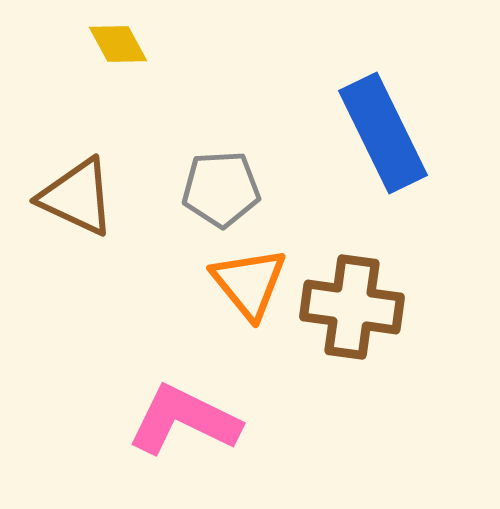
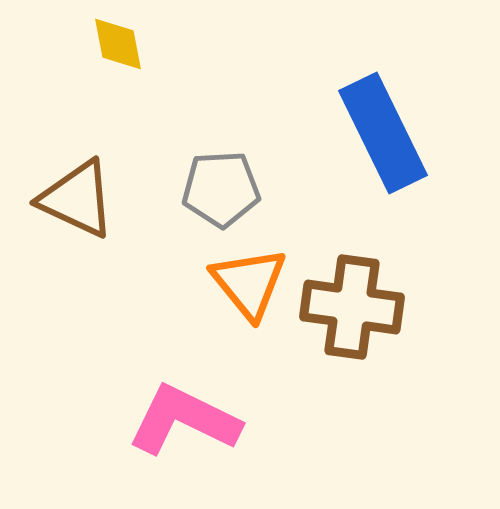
yellow diamond: rotated 18 degrees clockwise
brown triangle: moved 2 px down
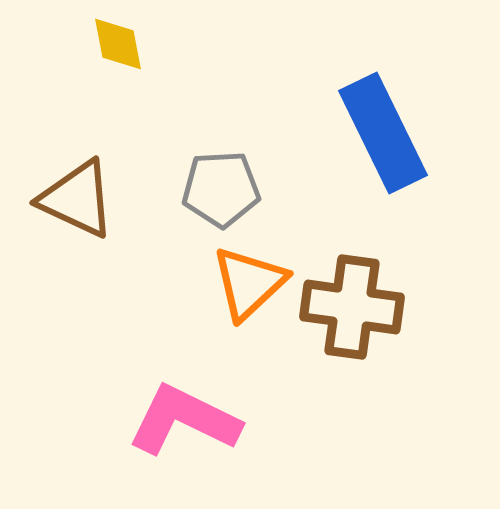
orange triangle: rotated 26 degrees clockwise
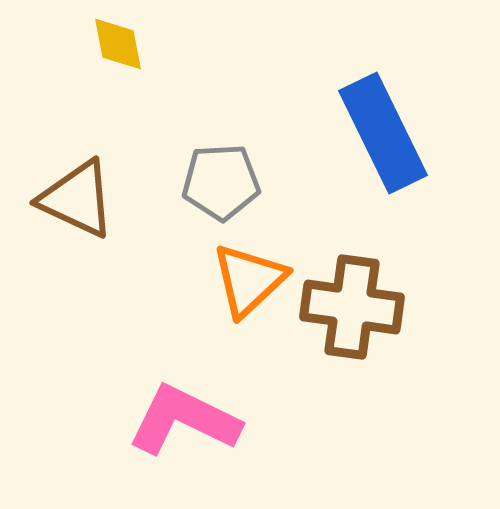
gray pentagon: moved 7 px up
orange triangle: moved 3 px up
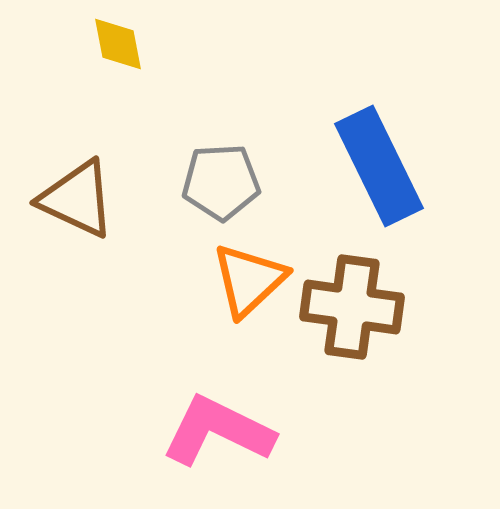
blue rectangle: moved 4 px left, 33 px down
pink L-shape: moved 34 px right, 11 px down
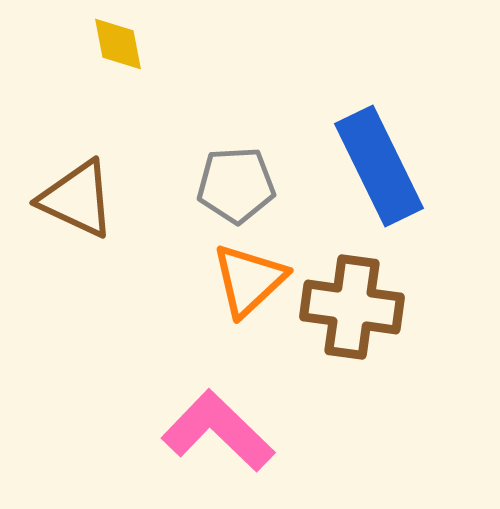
gray pentagon: moved 15 px right, 3 px down
pink L-shape: rotated 18 degrees clockwise
